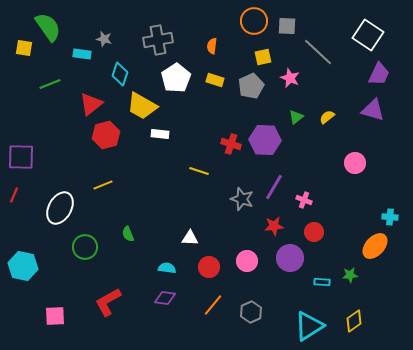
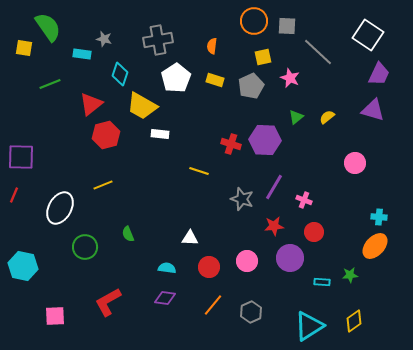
cyan cross at (390, 217): moved 11 px left
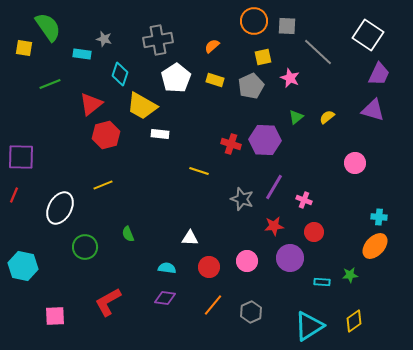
orange semicircle at (212, 46): rotated 42 degrees clockwise
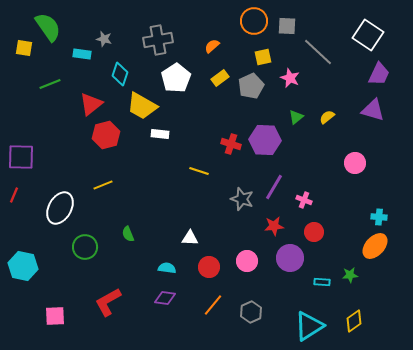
yellow rectangle at (215, 80): moved 5 px right, 2 px up; rotated 54 degrees counterclockwise
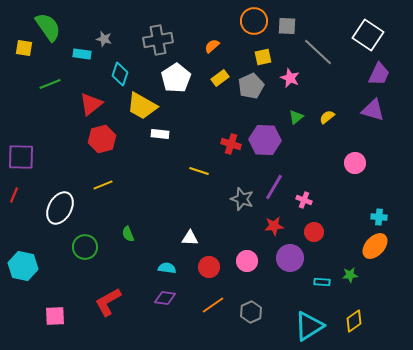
red hexagon at (106, 135): moved 4 px left, 4 px down
orange line at (213, 305): rotated 15 degrees clockwise
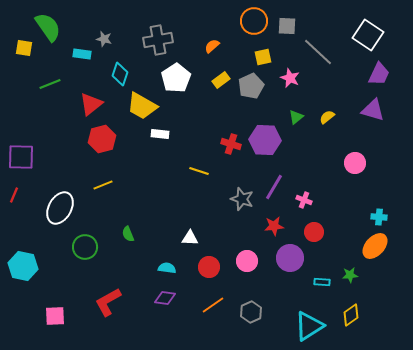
yellow rectangle at (220, 78): moved 1 px right, 2 px down
yellow diamond at (354, 321): moved 3 px left, 6 px up
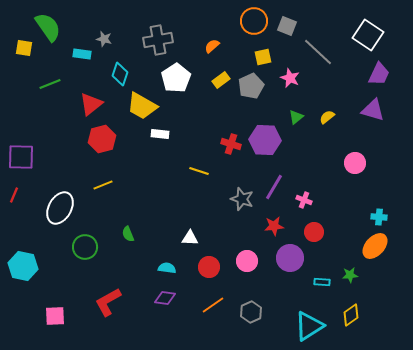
gray square at (287, 26): rotated 18 degrees clockwise
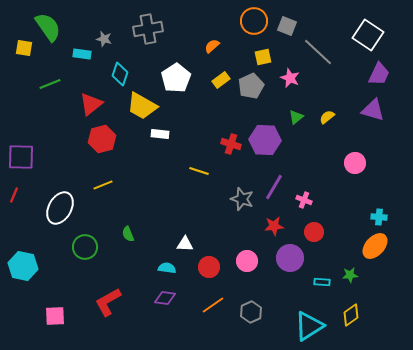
gray cross at (158, 40): moved 10 px left, 11 px up
white triangle at (190, 238): moved 5 px left, 6 px down
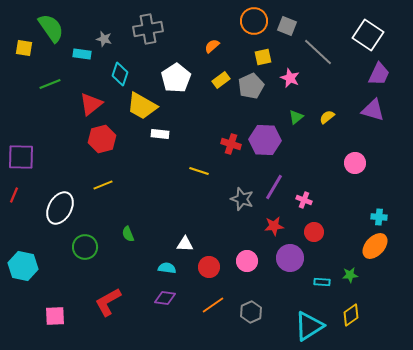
green semicircle at (48, 27): moved 3 px right, 1 px down
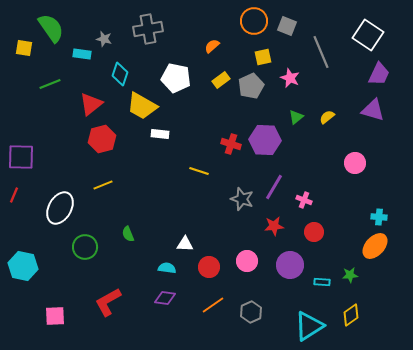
gray line at (318, 52): moved 3 px right; rotated 24 degrees clockwise
white pentagon at (176, 78): rotated 28 degrees counterclockwise
purple circle at (290, 258): moved 7 px down
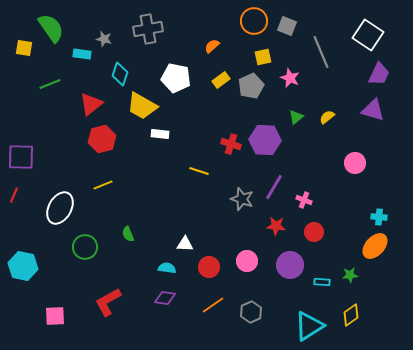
red star at (274, 226): moved 2 px right; rotated 12 degrees clockwise
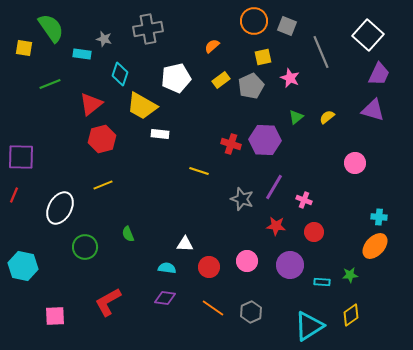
white square at (368, 35): rotated 8 degrees clockwise
white pentagon at (176, 78): rotated 24 degrees counterclockwise
orange line at (213, 305): moved 3 px down; rotated 70 degrees clockwise
